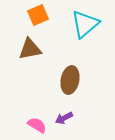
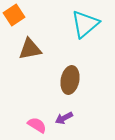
orange square: moved 24 px left; rotated 10 degrees counterclockwise
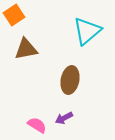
cyan triangle: moved 2 px right, 7 px down
brown triangle: moved 4 px left
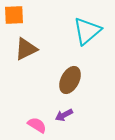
orange square: rotated 30 degrees clockwise
brown triangle: rotated 15 degrees counterclockwise
brown ellipse: rotated 16 degrees clockwise
purple arrow: moved 3 px up
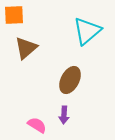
brown triangle: moved 1 px up; rotated 15 degrees counterclockwise
purple arrow: rotated 60 degrees counterclockwise
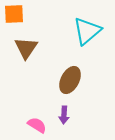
orange square: moved 1 px up
brown triangle: rotated 15 degrees counterclockwise
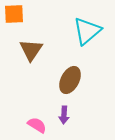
brown triangle: moved 5 px right, 2 px down
